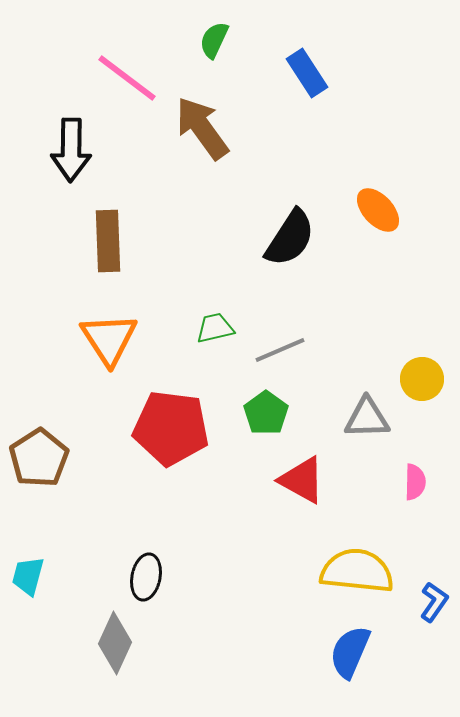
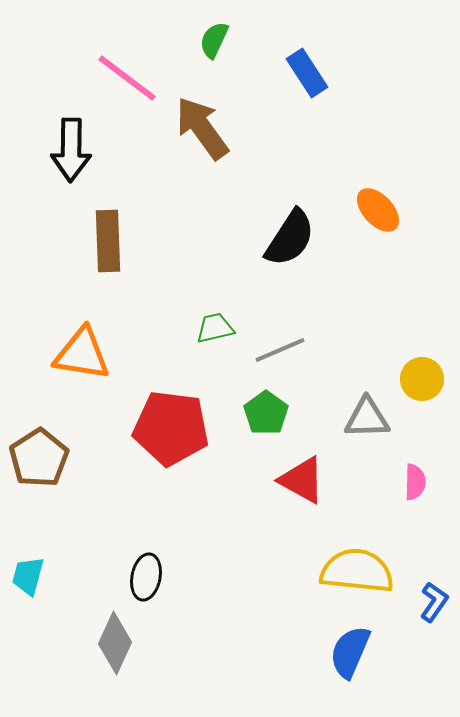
orange triangle: moved 27 px left, 15 px down; rotated 48 degrees counterclockwise
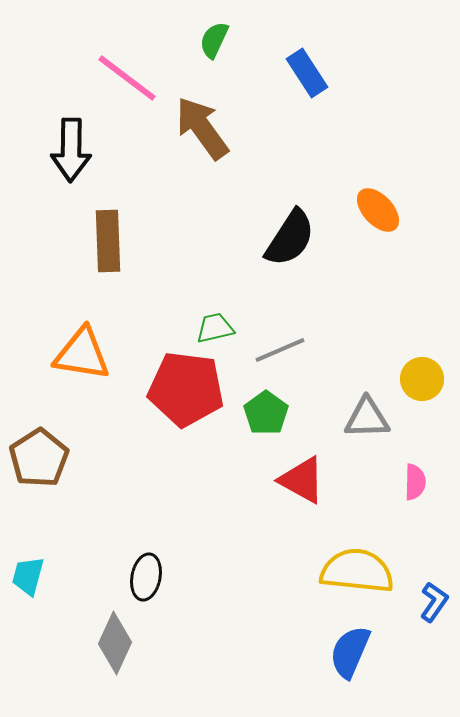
red pentagon: moved 15 px right, 39 px up
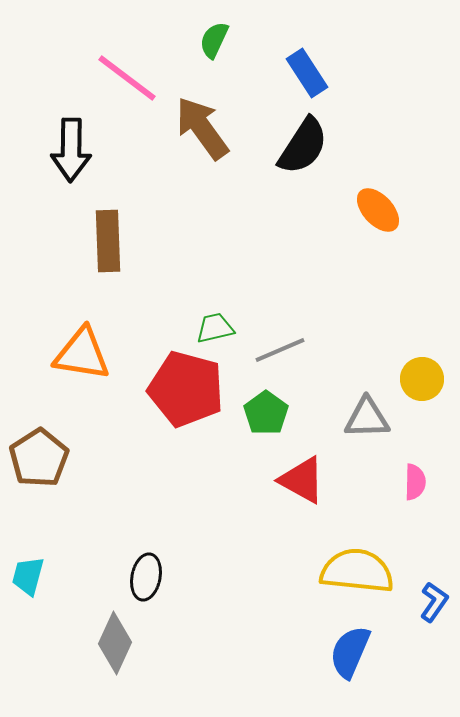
black semicircle: moved 13 px right, 92 px up
red pentagon: rotated 8 degrees clockwise
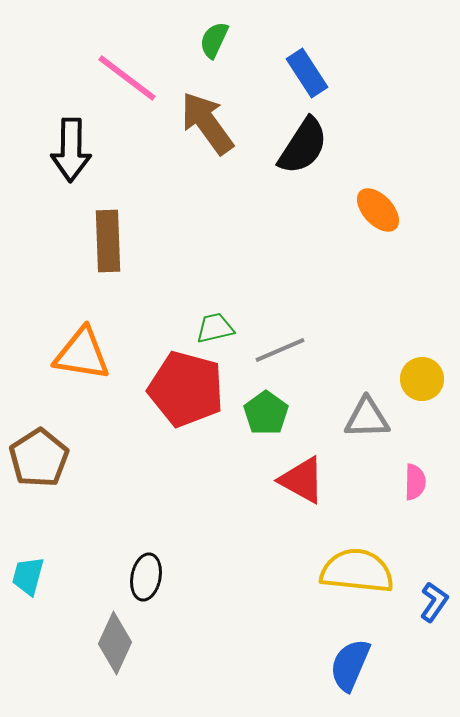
brown arrow: moved 5 px right, 5 px up
blue semicircle: moved 13 px down
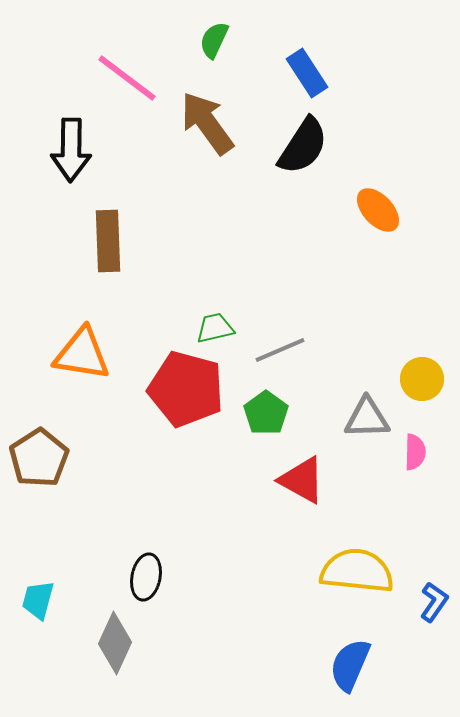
pink semicircle: moved 30 px up
cyan trapezoid: moved 10 px right, 24 px down
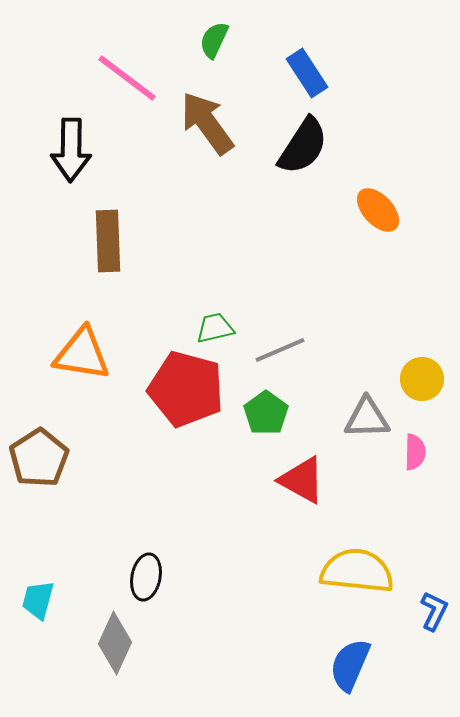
blue L-shape: moved 9 px down; rotated 9 degrees counterclockwise
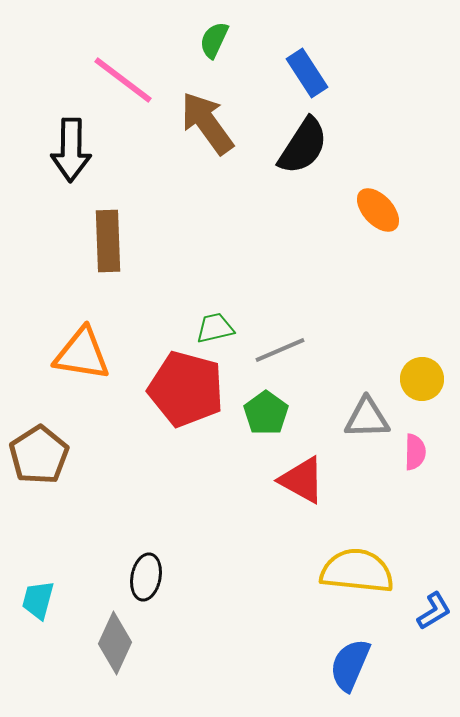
pink line: moved 4 px left, 2 px down
brown pentagon: moved 3 px up
blue L-shape: rotated 33 degrees clockwise
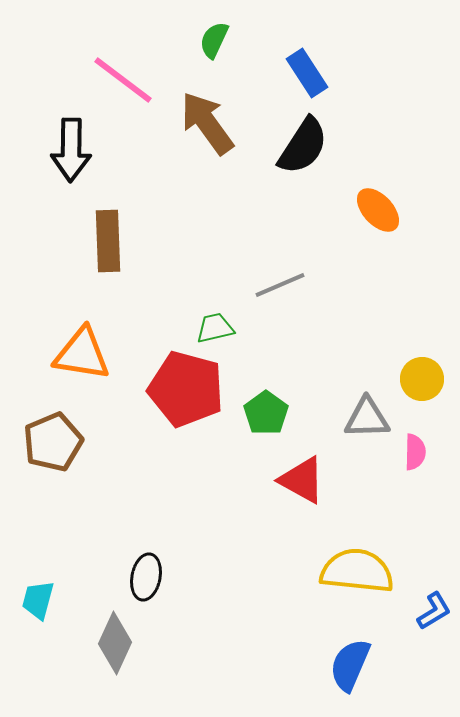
gray line: moved 65 px up
brown pentagon: moved 14 px right, 13 px up; rotated 10 degrees clockwise
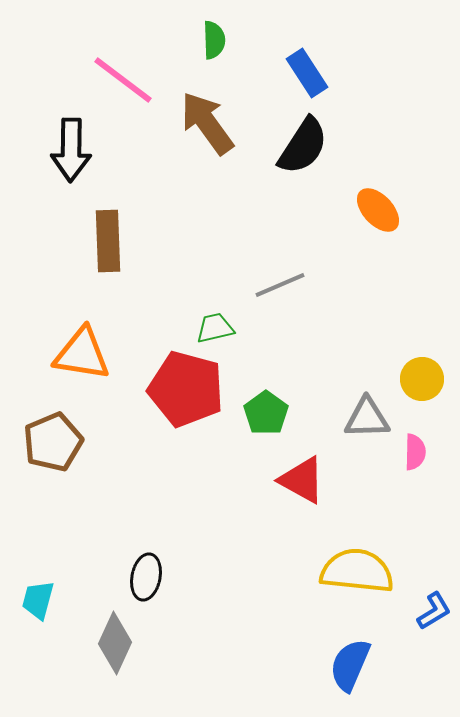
green semicircle: rotated 153 degrees clockwise
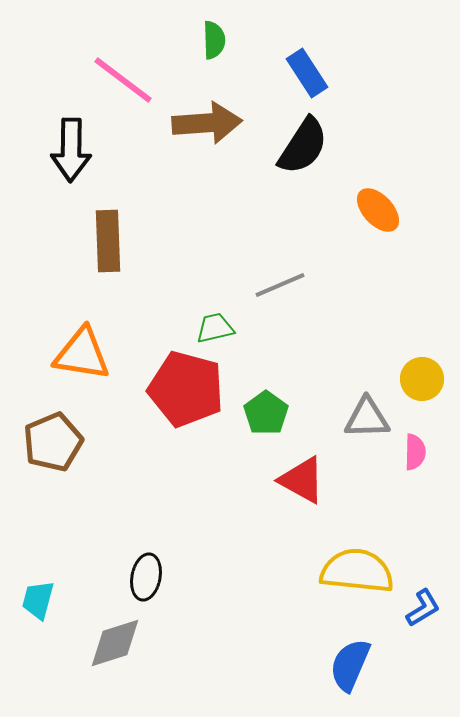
brown arrow: rotated 122 degrees clockwise
blue L-shape: moved 11 px left, 3 px up
gray diamond: rotated 48 degrees clockwise
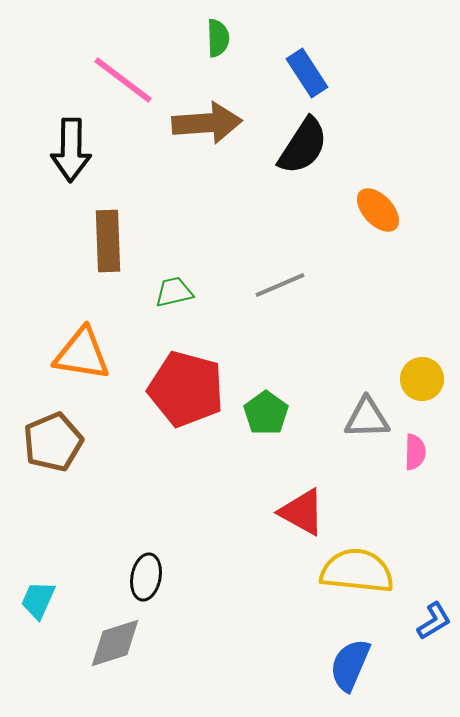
green semicircle: moved 4 px right, 2 px up
green trapezoid: moved 41 px left, 36 px up
red triangle: moved 32 px down
cyan trapezoid: rotated 9 degrees clockwise
blue L-shape: moved 11 px right, 13 px down
